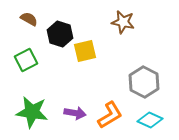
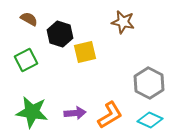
yellow square: moved 1 px down
gray hexagon: moved 5 px right, 1 px down
purple arrow: rotated 15 degrees counterclockwise
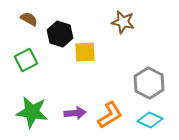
yellow square: rotated 10 degrees clockwise
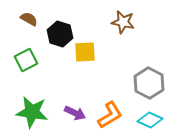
purple arrow: rotated 30 degrees clockwise
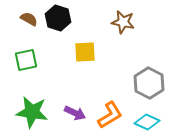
black hexagon: moved 2 px left, 16 px up
green square: rotated 15 degrees clockwise
cyan diamond: moved 3 px left, 2 px down
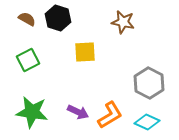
brown semicircle: moved 2 px left
green square: moved 2 px right; rotated 15 degrees counterclockwise
purple arrow: moved 3 px right, 1 px up
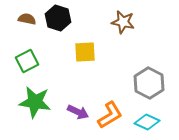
brown semicircle: rotated 18 degrees counterclockwise
green square: moved 1 px left, 1 px down
green star: moved 3 px right, 10 px up
